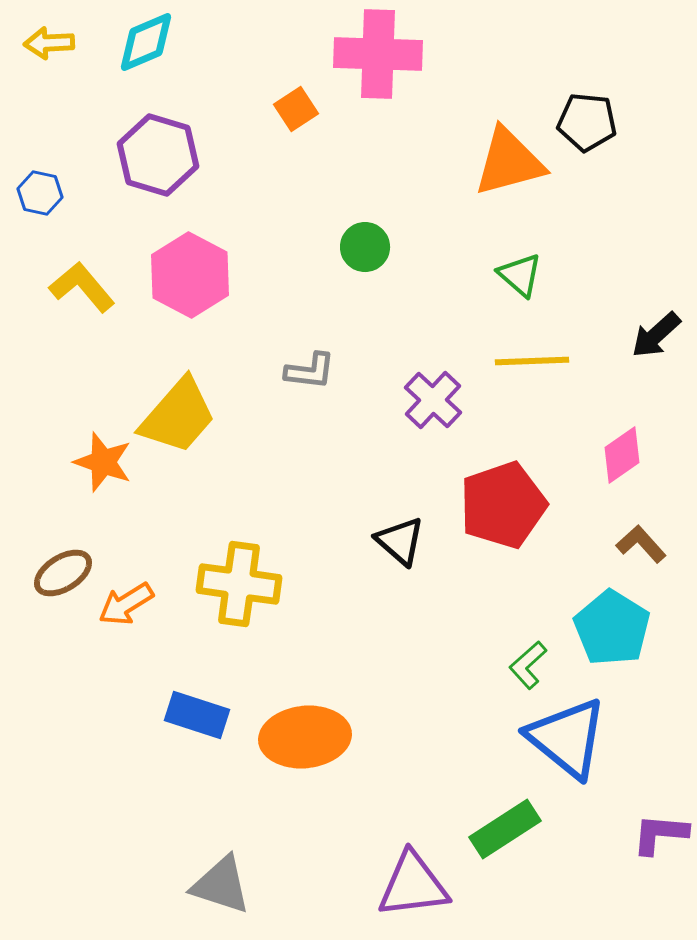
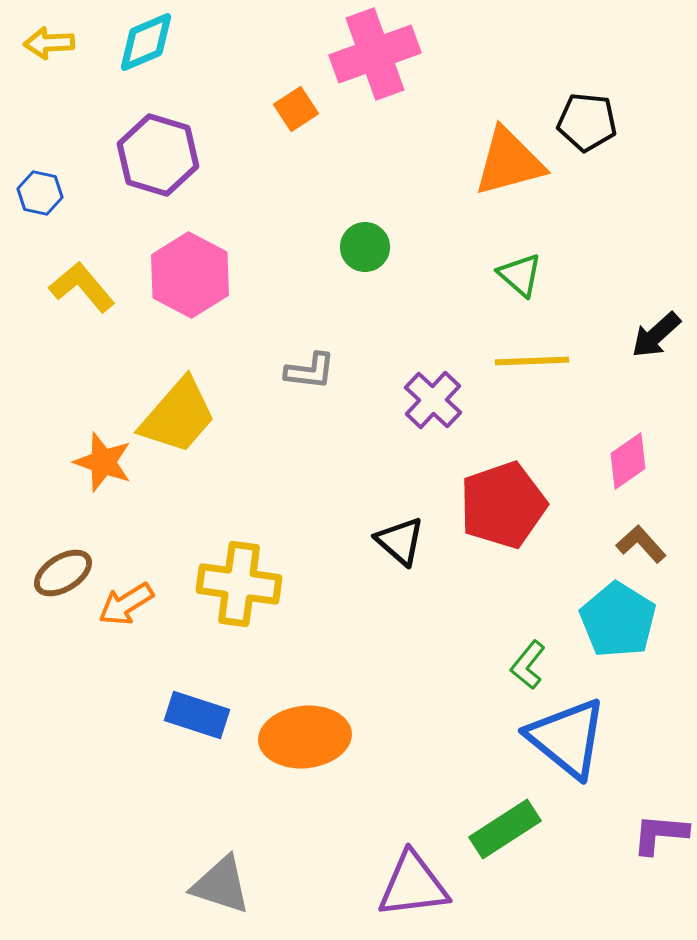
pink cross: moved 3 px left; rotated 22 degrees counterclockwise
pink diamond: moved 6 px right, 6 px down
cyan pentagon: moved 6 px right, 8 px up
green L-shape: rotated 9 degrees counterclockwise
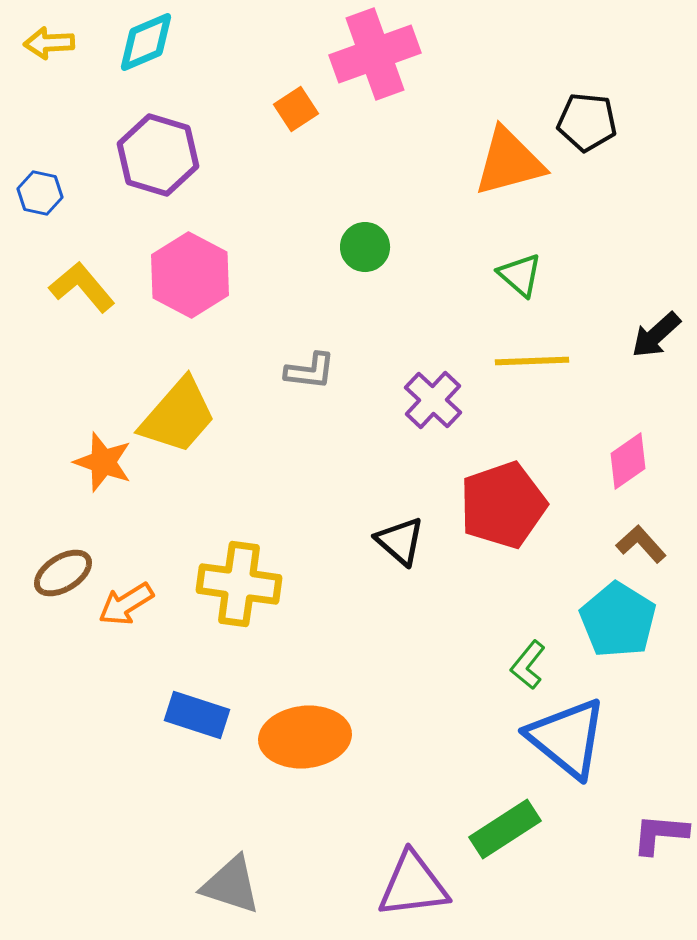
gray triangle: moved 10 px right
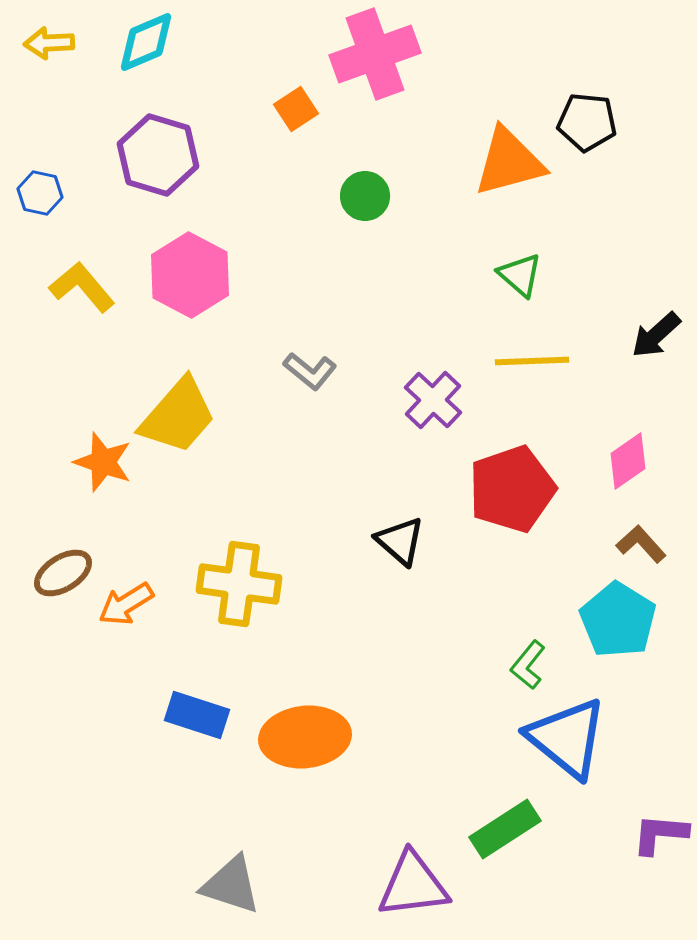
green circle: moved 51 px up
gray L-shape: rotated 32 degrees clockwise
red pentagon: moved 9 px right, 16 px up
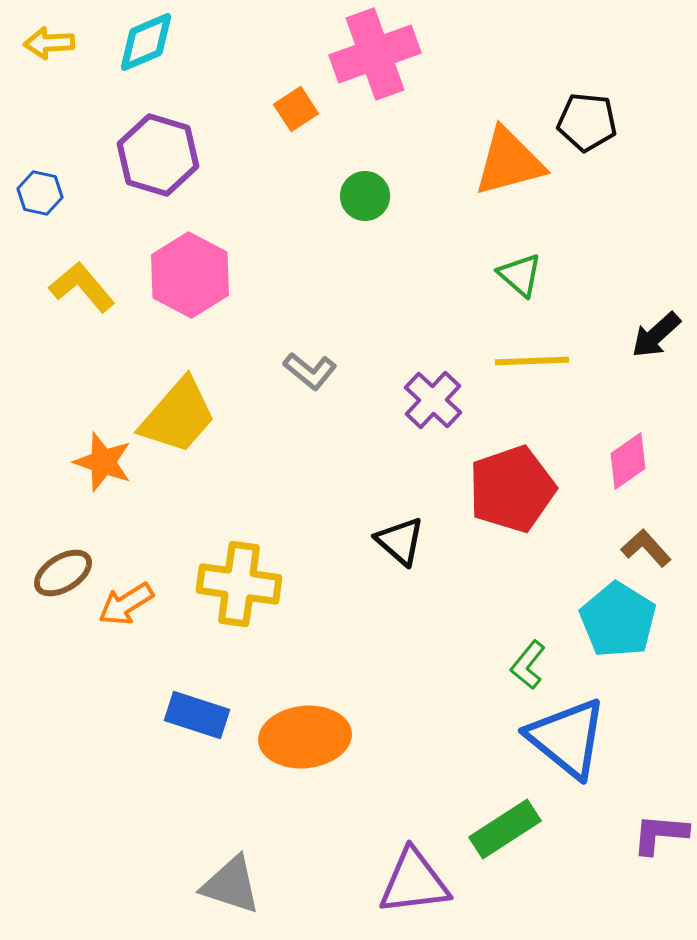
brown L-shape: moved 5 px right, 4 px down
purple triangle: moved 1 px right, 3 px up
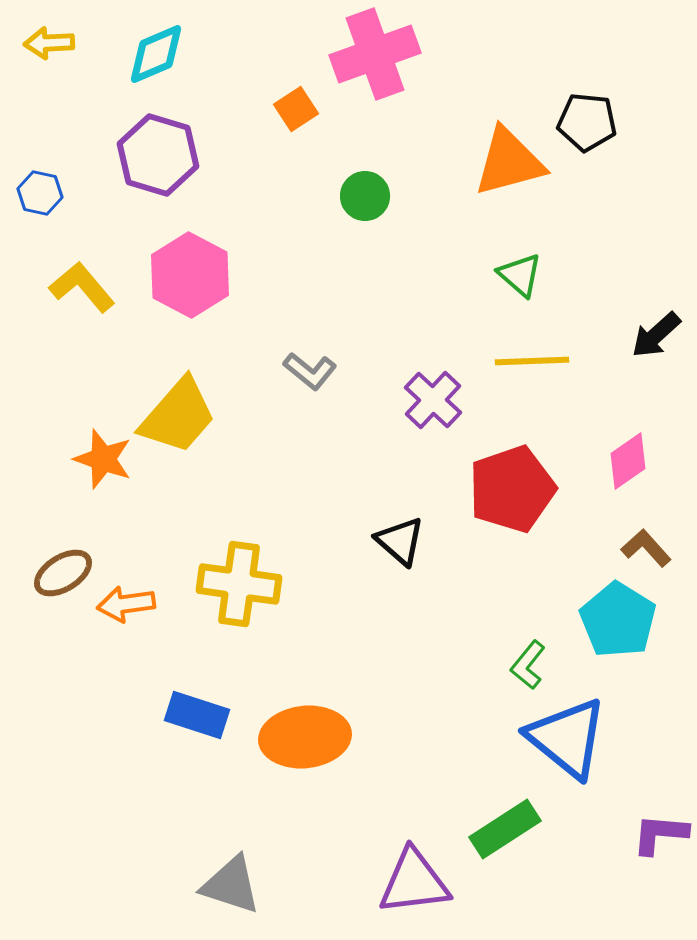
cyan diamond: moved 10 px right, 12 px down
orange star: moved 3 px up
orange arrow: rotated 24 degrees clockwise
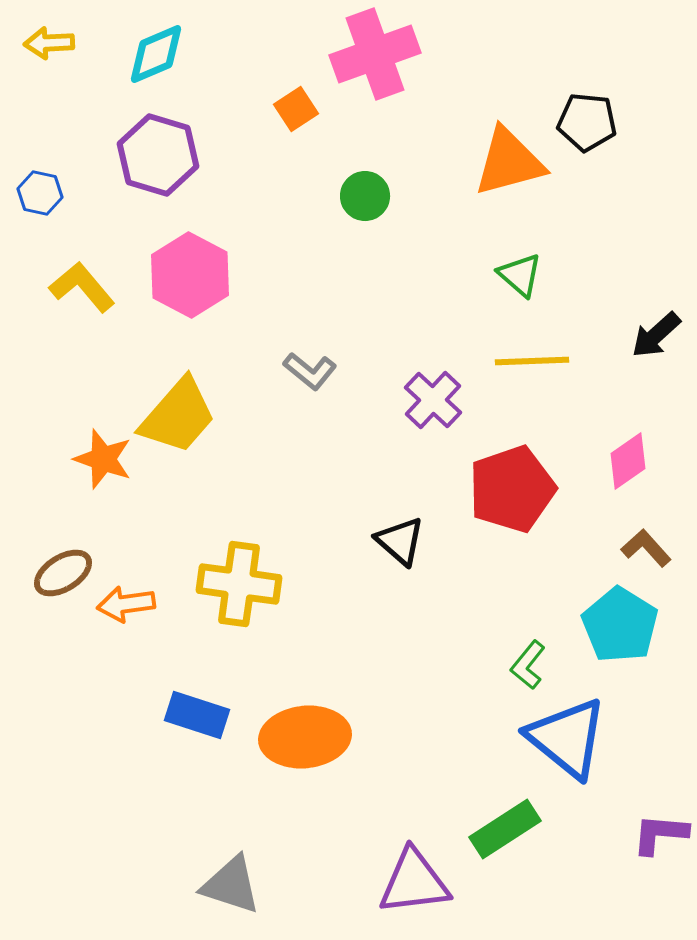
cyan pentagon: moved 2 px right, 5 px down
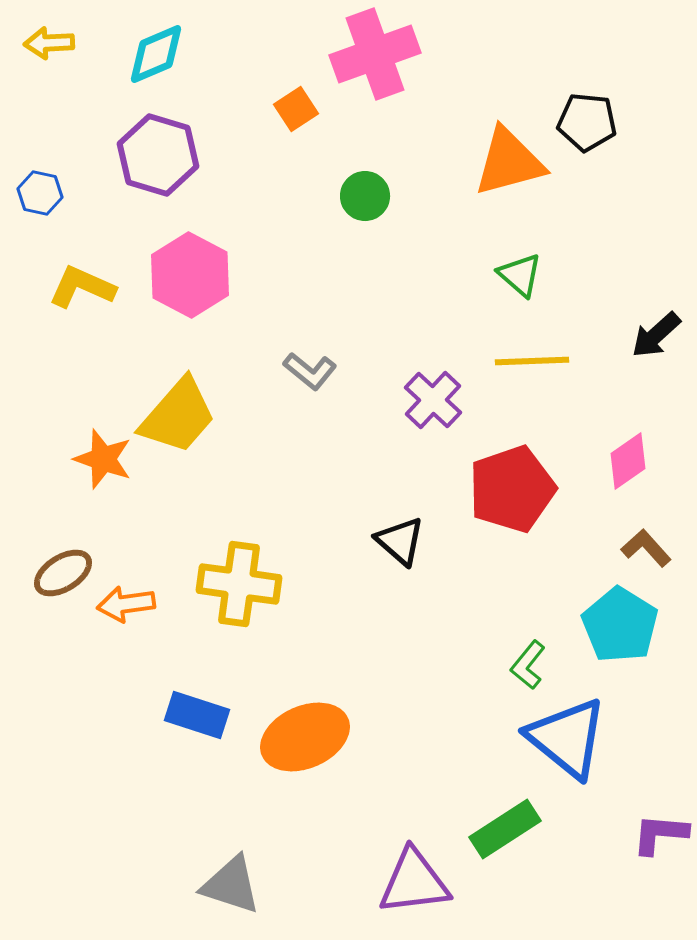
yellow L-shape: rotated 26 degrees counterclockwise
orange ellipse: rotated 18 degrees counterclockwise
